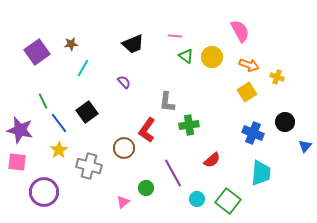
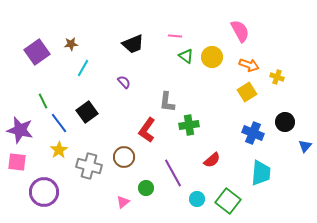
brown circle: moved 9 px down
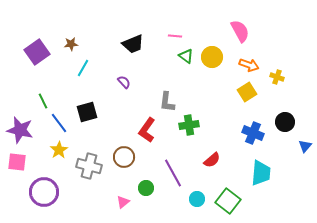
black square: rotated 20 degrees clockwise
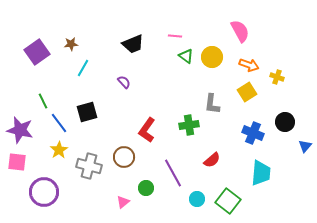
gray L-shape: moved 45 px right, 2 px down
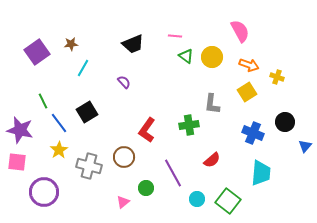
black square: rotated 15 degrees counterclockwise
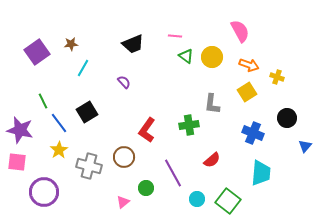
black circle: moved 2 px right, 4 px up
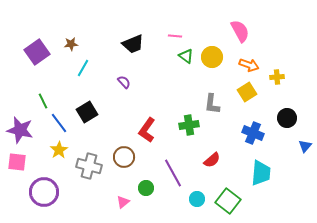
yellow cross: rotated 24 degrees counterclockwise
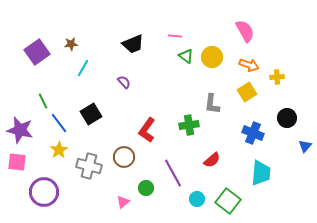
pink semicircle: moved 5 px right
black square: moved 4 px right, 2 px down
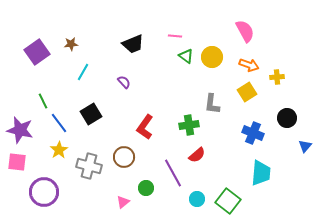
cyan line: moved 4 px down
red L-shape: moved 2 px left, 3 px up
red semicircle: moved 15 px left, 5 px up
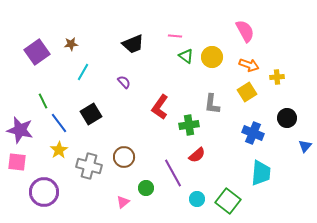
red L-shape: moved 15 px right, 20 px up
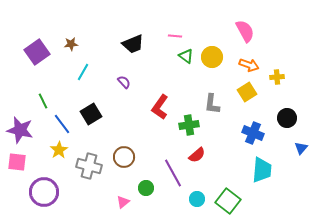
blue line: moved 3 px right, 1 px down
blue triangle: moved 4 px left, 2 px down
cyan trapezoid: moved 1 px right, 3 px up
